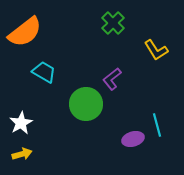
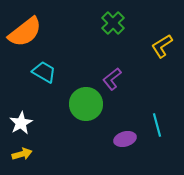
yellow L-shape: moved 6 px right, 4 px up; rotated 90 degrees clockwise
purple ellipse: moved 8 px left
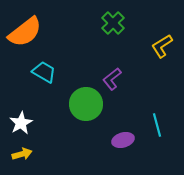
purple ellipse: moved 2 px left, 1 px down
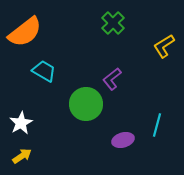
yellow L-shape: moved 2 px right
cyan trapezoid: moved 1 px up
cyan line: rotated 30 degrees clockwise
yellow arrow: moved 2 px down; rotated 18 degrees counterclockwise
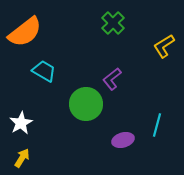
yellow arrow: moved 2 px down; rotated 24 degrees counterclockwise
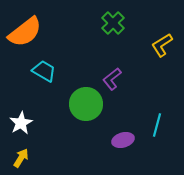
yellow L-shape: moved 2 px left, 1 px up
yellow arrow: moved 1 px left
